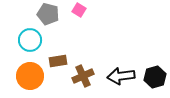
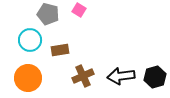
brown rectangle: moved 2 px right, 11 px up
orange circle: moved 2 px left, 2 px down
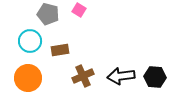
cyan circle: moved 1 px down
black hexagon: rotated 20 degrees clockwise
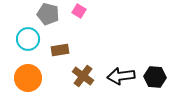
pink square: moved 1 px down
cyan circle: moved 2 px left, 2 px up
brown cross: rotated 30 degrees counterclockwise
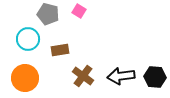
orange circle: moved 3 px left
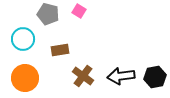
cyan circle: moved 5 px left
black hexagon: rotated 15 degrees counterclockwise
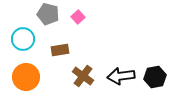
pink square: moved 1 px left, 6 px down; rotated 16 degrees clockwise
orange circle: moved 1 px right, 1 px up
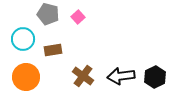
brown rectangle: moved 7 px left
black hexagon: rotated 15 degrees counterclockwise
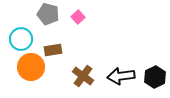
cyan circle: moved 2 px left
orange circle: moved 5 px right, 10 px up
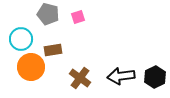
pink square: rotated 24 degrees clockwise
brown cross: moved 3 px left, 2 px down
